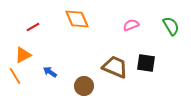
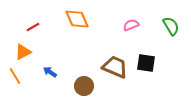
orange triangle: moved 3 px up
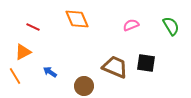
red line: rotated 56 degrees clockwise
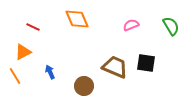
blue arrow: rotated 32 degrees clockwise
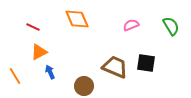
orange triangle: moved 16 px right
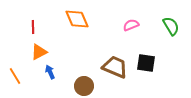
red line: rotated 64 degrees clockwise
